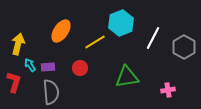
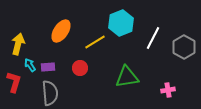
gray semicircle: moved 1 px left, 1 px down
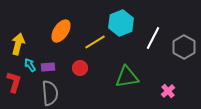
pink cross: moved 1 px down; rotated 32 degrees counterclockwise
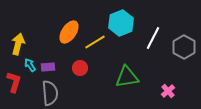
orange ellipse: moved 8 px right, 1 px down
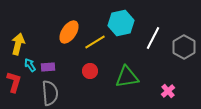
cyan hexagon: rotated 10 degrees clockwise
red circle: moved 10 px right, 3 px down
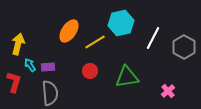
orange ellipse: moved 1 px up
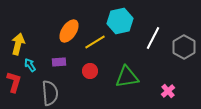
cyan hexagon: moved 1 px left, 2 px up
purple rectangle: moved 11 px right, 5 px up
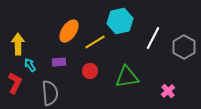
yellow arrow: rotated 15 degrees counterclockwise
red L-shape: moved 1 px right, 1 px down; rotated 10 degrees clockwise
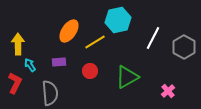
cyan hexagon: moved 2 px left, 1 px up
green triangle: rotated 20 degrees counterclockwise
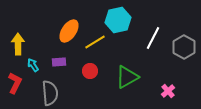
cyan arrow: moved 3 px right
